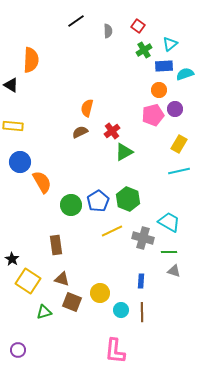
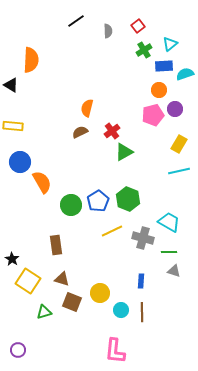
red square at (138, 26): rotated 16 degrees clockwise
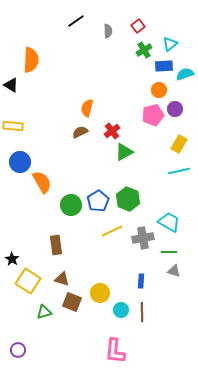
gray cross at (143, 238): rotated 25 degrees counterclockwise
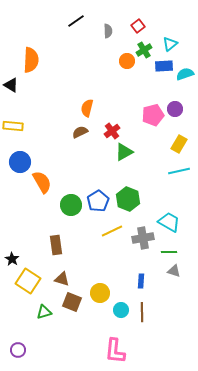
orange circle at (159, 90): moved 32 px left, 29 px up
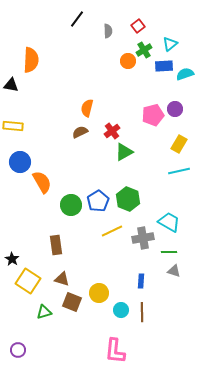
black line at (76, 21): moved 1 px right, 2 px up; rotated 18 degrees counterclockwise
orange circle at (127, 61): moved 1 px right
black triangle at (11, 85): rotated 21 degrees counterclockwise
yellow circle at (100, 293): moved 1 px left
